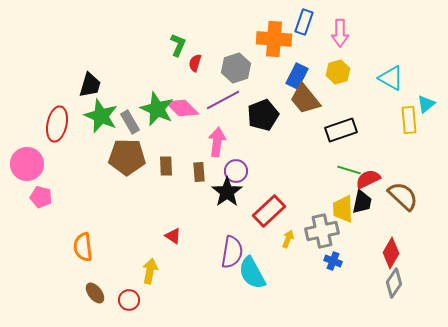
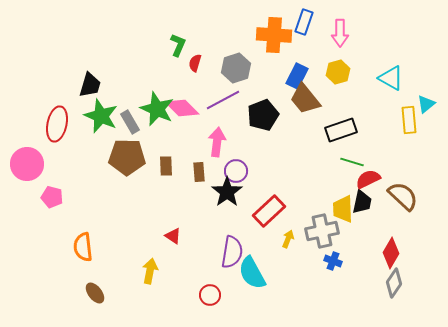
orange cross at (274, 39): moved 4 px up
green line at (349, 170): moved 3 px right, 8 px up
pink pentagon at (41, 197): moved 11 px right
red circle at (129, 300): moved 81 px right, 5 px up
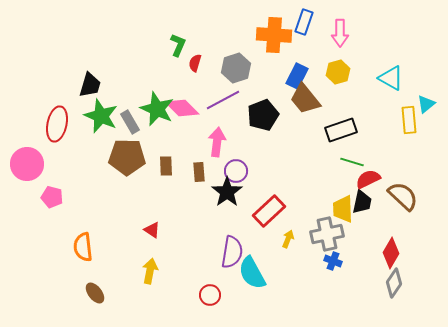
gray cross at (322, 231): moved 5 px right, 3 px down
red triangle at (173, 236): moved 21 px left, 6 px up
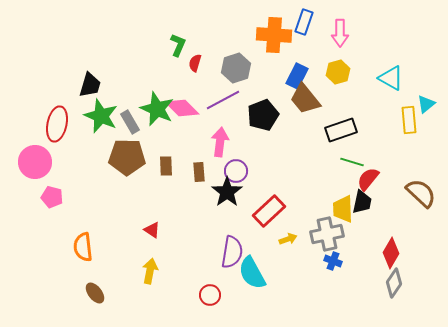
pink arrow at (217, 142): moved 3 px right
pink circle at (27, 164): moved 8 px right, 2 px up
red semicircle at (368, 179): rotated 25 degrees counterclockwise
brown semicircle at (403, 196): moved 18 px right, 3 px up
yellow arrow at (288, 239): rotated 48 degrees clockwise
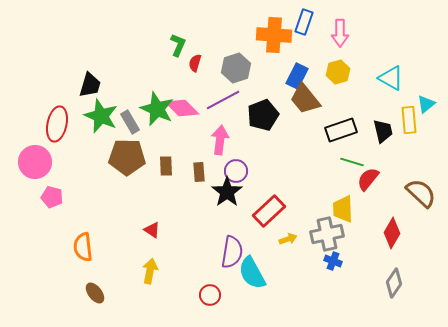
pink arrow at (220, 142): moved 2 px up
black trapezoid at (362, 202): moved 21 px right, 71 px up; rotated 25 degrees counterclockwise
red diamond at (391, 253): moved 1 px right, 20 px up
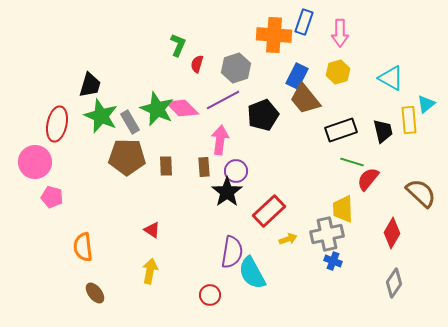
red semicircle at (195, 63): moved 2 px right, 1 px down
brown rectangle at (199, 172): moved 5 px right, 5 px up
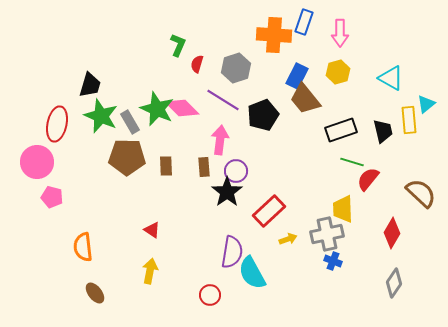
purple line at (223, 100): rotated 60 degrees clockwise
pink circle at (35, 162): moved 2 px right
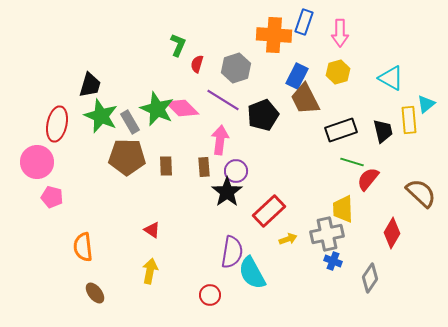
brown trapezoid at (305, 99): rotated 12 degrees clockwise
gray diamond at (394, 283): moved 24 px left, 5 px up
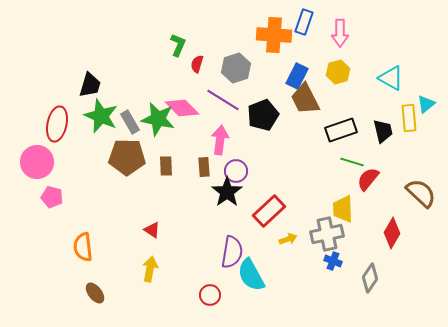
green star at (157, 109): moved 1 px right, 10 px down; rotated 12 degrees counterclockwise
yellow rectangle at (409, 120): moved 2 px up
yellow arrow at (150, 271): moved 2 px up
cyan semicircle at (252, 273): moved 1 px left, 2 px down
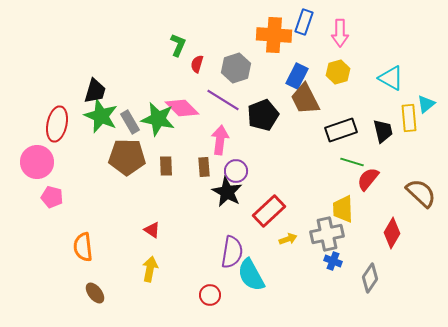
black trapezoid at (90, 85): moved 5 px right, 6 px down
black star at (227, 192): rotated 8 degrees counterclockwise
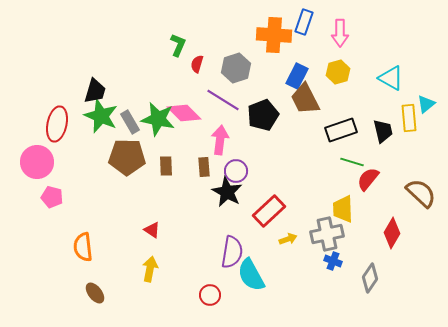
pink diamond at (182, 108): moved 2 px right, 5 px down
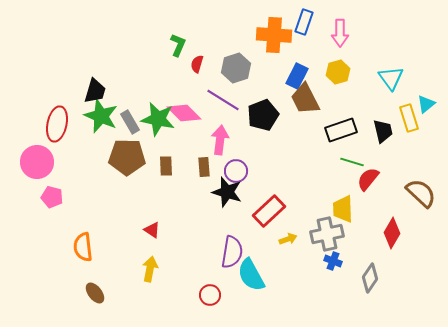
cyan triangle at (391, 78): rotated 24 degrees clockwise
yellow rectangle at (409, 118): rotated 12 degrees counterclockwise
black star at (227, 192): rotated 12 degrees counterclockwise
